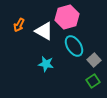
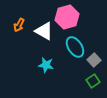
cyan ellipse: moved 1 px right, 1 px down
cyan star: moved 1 px down
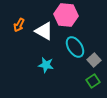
pink hexagon: moved 1 px left, 2 px up; rotated 20 degrees clockwise
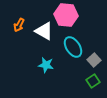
cyan ellipse: moved 2 px left
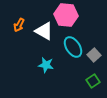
gray square: moved 5 px up
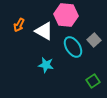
gray square: moved 15 px up
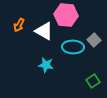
cyan ellipse: rotated 55 degrees counterclockwise
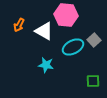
cyan ellipse: rotated 30 degrees counterclockwise
green square: rotated 32 degrees clockwise
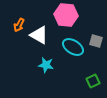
white triangle: moved 5 px left, 4 px down
gray square: moved 2 px right, 1 px down; rotated 32 degrees counterclockwise
cyan ellipse: rotated 60 degrees clockwise
green square: rotated 24 degrees counterclockwise
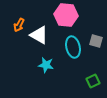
cyan ellipse: rotated 45 degrees clockwise
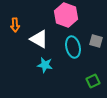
pink hexagon: rotated 15 degrees clockwise
orange arrow: moved 4 px left; rotated 32 degrees counterclockwise
white triangle: moved 4 px down
cyan star: moved 1 px left
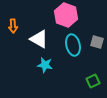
orange arrow: moved 2 px left, 1 px down
gray square: moved 1 px right, 1 px down
cyan ellipse: moved 2 px up
